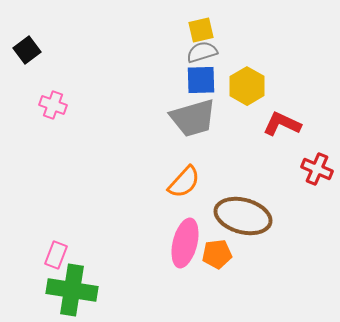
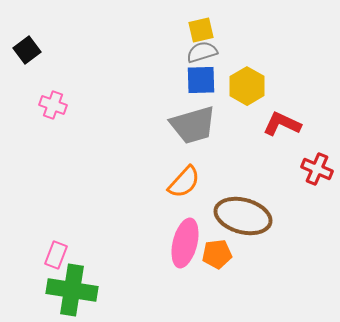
gray trapezoid: moved 7 px down
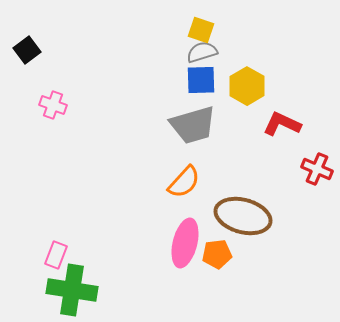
yellow square: rotated 32 degrees clockwise
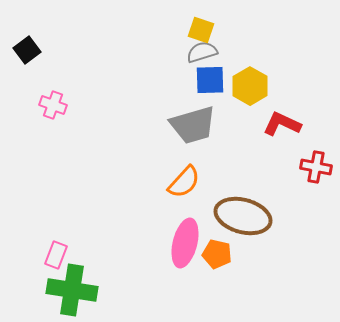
blue square: moved 9 px right
yellow hexagon: moved 3 px right
red cross: moved 1 px left, 2 px up; rotated 12 degrees counterclockwise
orange pentagon: rotated 20 degrees clockwise
